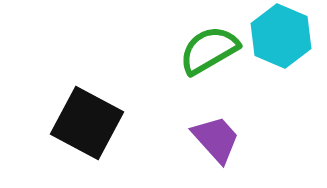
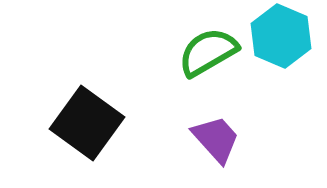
green semicircle: moved 1 px left, 2 px down
black square: rotated 8 degrees clockwise
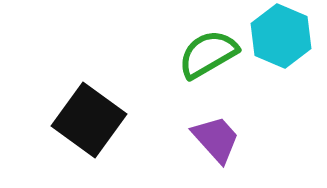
green semicircle: moved 2 px down
black square: moved 2 px right, 3 px up
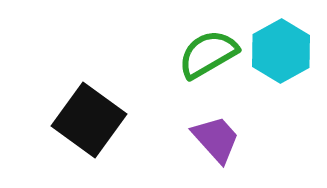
cyan hexagon: moved 15 px down; rotated 8 degrees clockwise
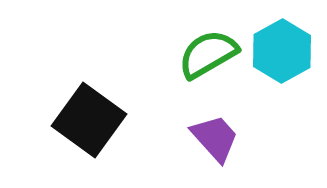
cyan hexagon: moved 1 px right
purple trapezoid: moved 1 px left, 1 px up
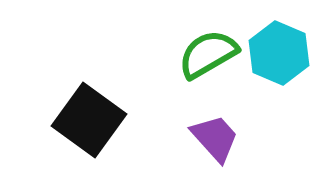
cyan hexagon: moved 3 px left, 2 px down; rotated 8 degrees counterclockwise
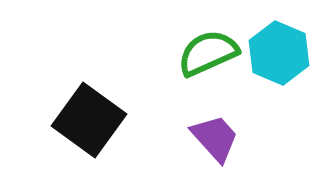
green semicircle: moved 1 px up; rotated 6 degrees clockwise
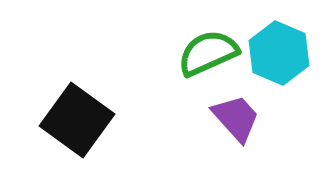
black square: moved 12 px left
purple trapezoid: moved 21 px right, 20 px up
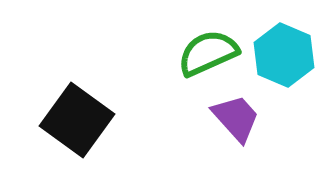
cyan hexagon: moved 5 px right, 2 px down
